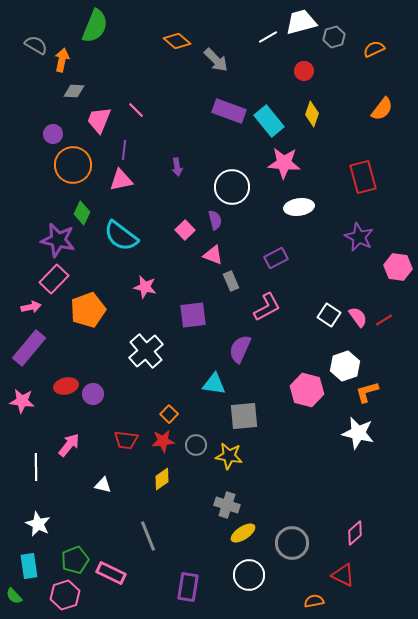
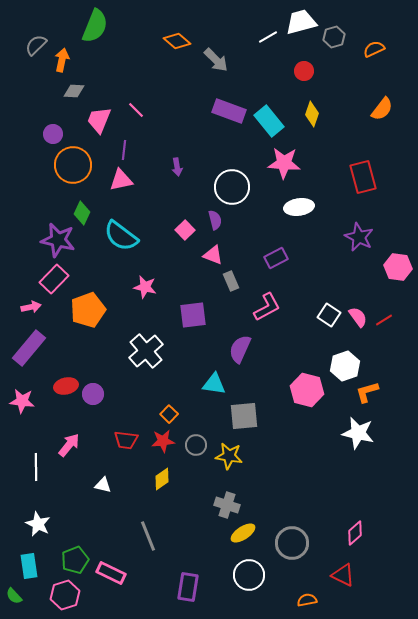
gray semicircle at (36, 45): rotated 75 degrees counterclockwise
orange semicircle at (314, 601): moved 7 px left, 1 px up
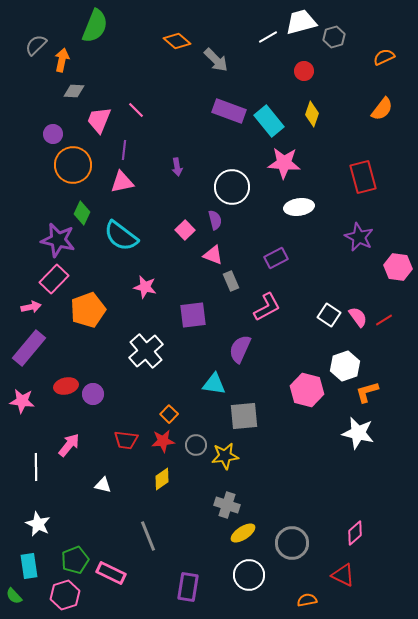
orange semicircle at (374, 49): moved 10 px right, 8 px down
pink triangle at (121, 180): moved 1 px right, 2 px down
yellow star at (229, 456): moved 4 px left; rotated 16 degrees counterclockwise
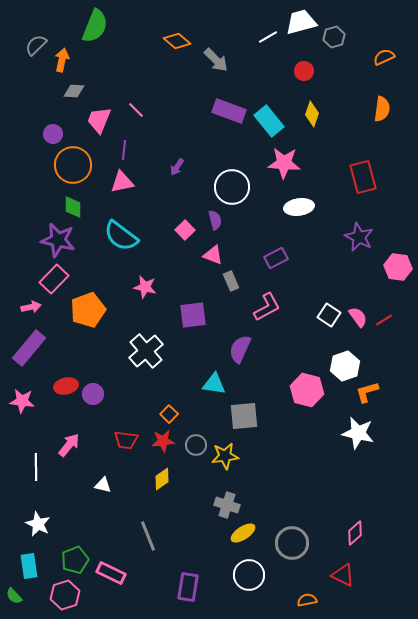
orange semicircle at (382, 109): rotated 30 degrees counterclockwise
purple arrow at (177, 167): rotated 42 degrees clockwise
green diamond at (82, 213): moved 9 px left, 6 px up; rotated 25 degrees counterclockwise
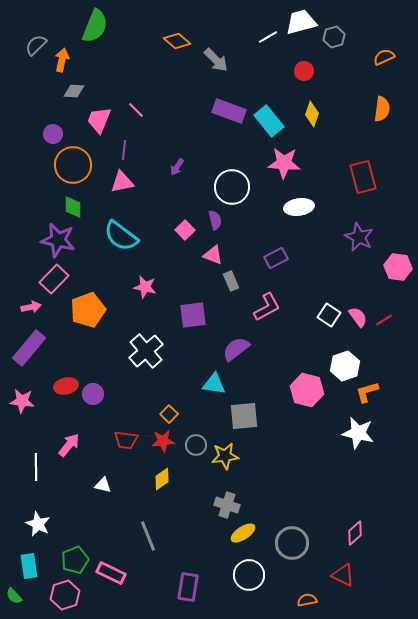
purple semicircle at (240, 349): moved 4 px left; rotated 28 degrees clockwise
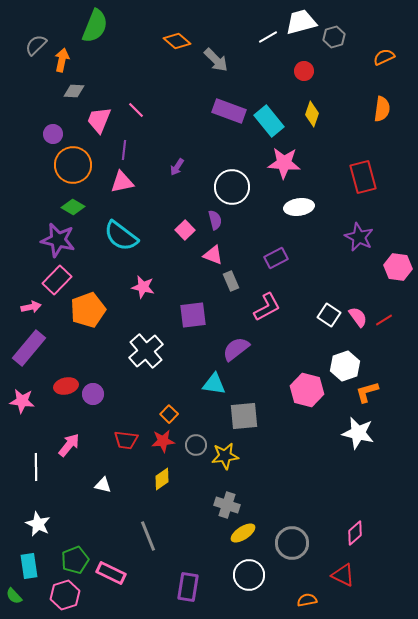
green diamond at (73, 207): rotated 60 degrees counterclockwise
pink rectangle at (54, 279): moved 3 px right, 1 px down
pink star at (145, 287): moved 2 px left
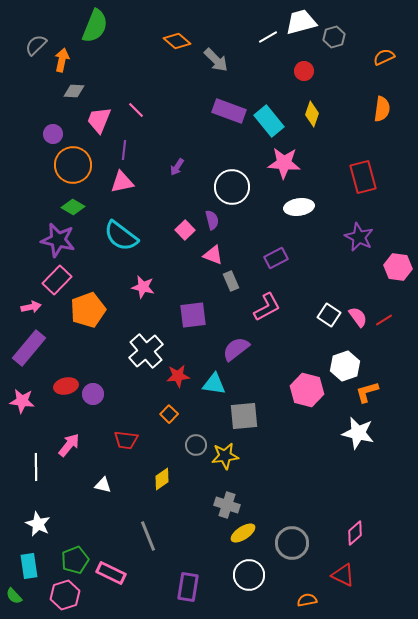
purple semicircle at (215, 220): moved 3 px left
red star at (163, 441): moved 15 px right, 65 px up
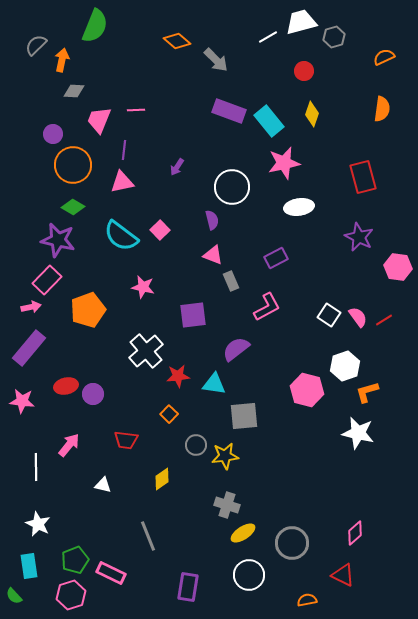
pink line at (136, 110): rotated 48 degrees counterclockwise
pink star at (284, 163): rotated 16 degrees counterclockwise
pink square at (185, 230): moved 25 px left
pink rectangle at (57, 280): moved 10 px left
pink hexagon at (65, 595): moved 6 px right
